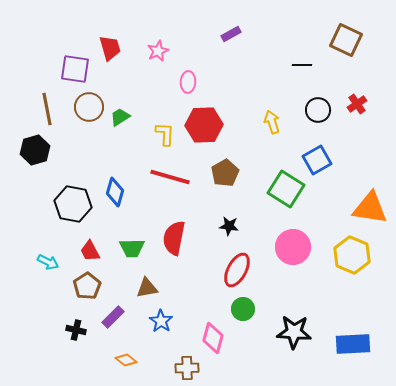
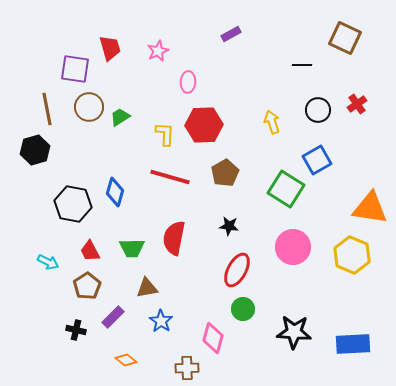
brown square at (346, 40): moved 1 px left, 2 px up
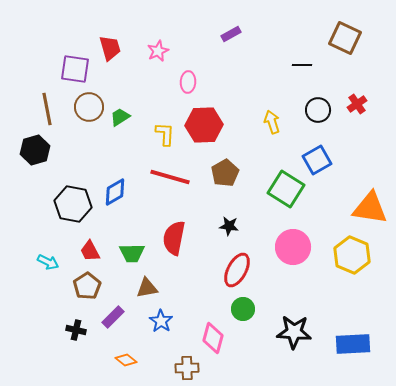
blue diamond at (115, 192): rotated 44 degrees clockwise
green trapezoid at (132, 248): moved 5 px down
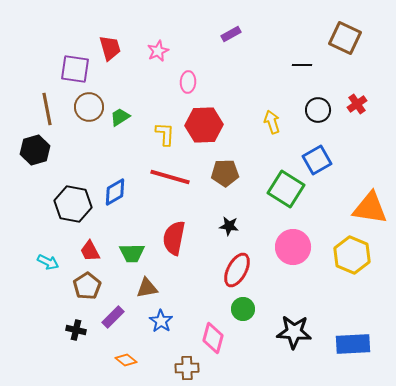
brown pentagon at (225, 173): rotated 28 degrees clockwise
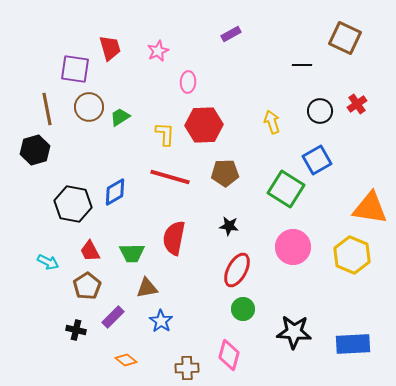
black circle at (318, 110): moved 2 px right, 1 px down
pink diamond at (213, 338): moved 16 px right, 17 px down
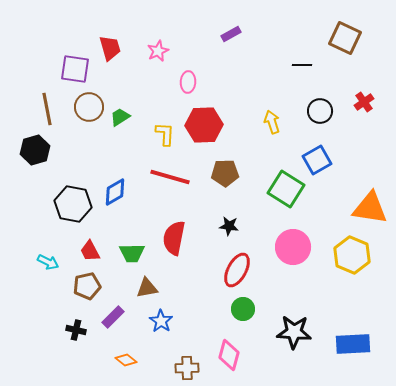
red cross at (357, 104): moved 7 px right, 2 px up
brown pentagon at (87, 286): rotated 20 degrees clockwise
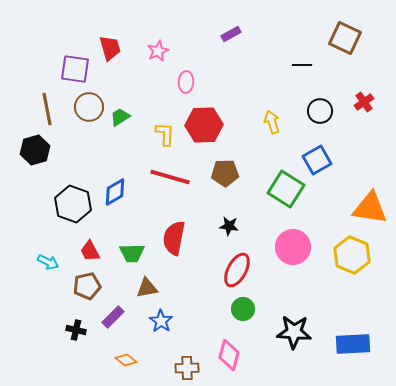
pink ellipse at (188, 82): moved 2 px left
black hexagon at (73, 204): rotated 9 degrees clockwise
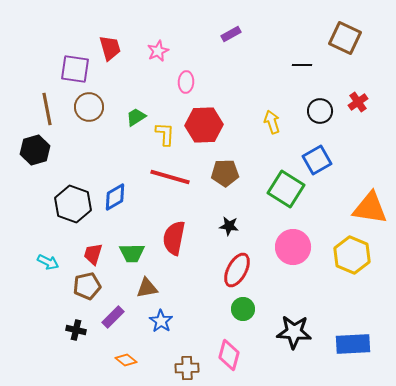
red cross at (364, 102): moved 6 px left
green trapezoid at (120, 117): moved 16 px right
blue diamond at (115, 192): moved 5 px down
red trapezoid at (90, 251): moved 3 px right, 3 px down; rotated 45 degrees clockwise
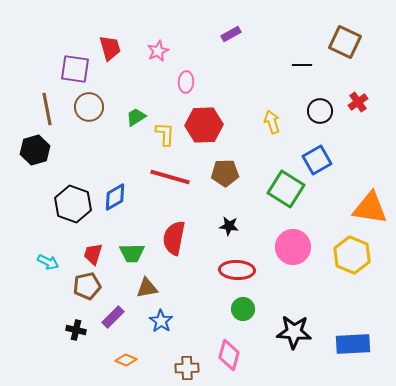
brown square at (345, 38): moved 4 px down
red ellipse at (237, 270): rotated 64 degrees clockwise
orange diamond at (126, 360): rotated 15 degrees counterclockwise
